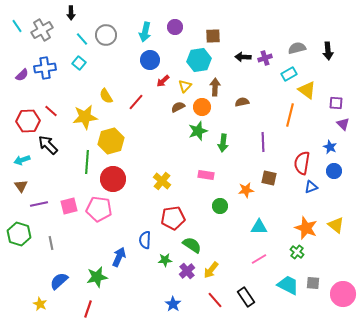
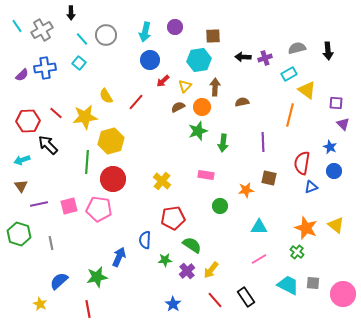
red line at (51, 111): moved 5 px right, 2 px down
red line at (88, 309): rotated 30 degrees counterclockwise
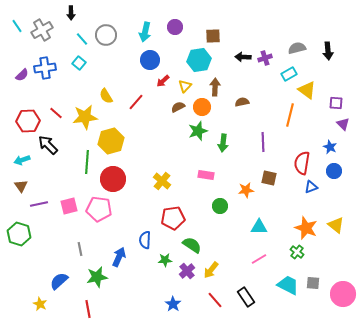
gray line at (51, 243): moved 29 px right, 6 px down
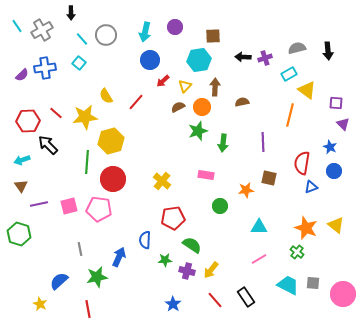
purple cross at (187, 271): rotated 35 degrees counterclockwise
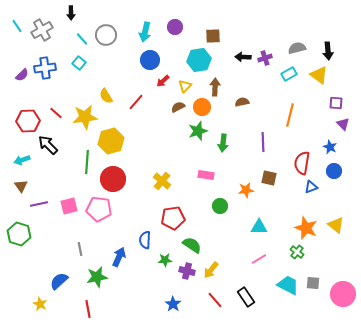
yellow triangle at (307, 90): moved 12 px right, 15 px up
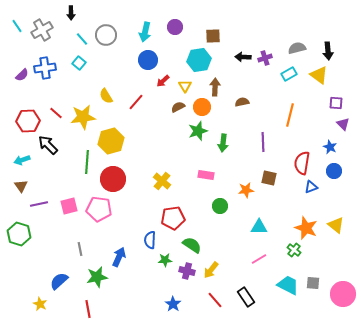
blue circle at (150, 60): moved 2 px left
yellow triangle at (185, 86): rotated 16 degrees counterclockwise
yellow star at (85, 117): moved 2 px left
blue semicircle at (145, 240): moved 5 px right
green cross at (297, 252): moved 3 px left, 2 px up
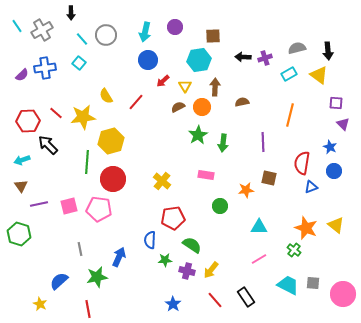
green star at (198, 131): moved 4 px down; rotated 12 degrees counterclockwise
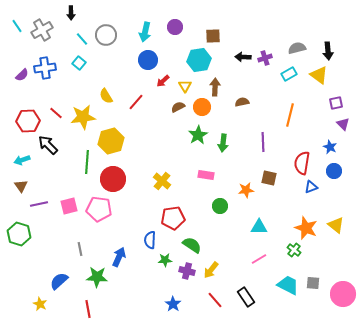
purple square at (336, 103): rotated 16 degrees counterclockwise
green star at (97, 277): rotated 15 degrees clockwise
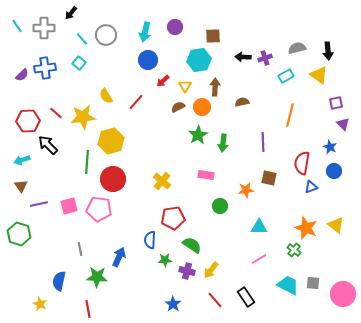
black arrow at (71, 13): rotated 40 degrees clockwise
gray cross at (42, 30): moved 2 px right, 2 px up; rotated 30 degrees clockwise
cyan rectangle at (289, 74): moved 3 px left, 2 px down
blue semicircle at (59, 281): rotated 36 degrees counterclockwise
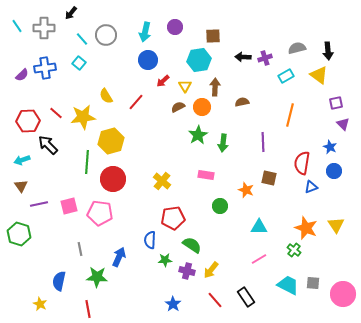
orange star at (246, 190): rotated 28 degrees clockwise
pink pentagon at (99, 209): moved 1 px right, 4 px down
yellow triangle at (336, 225): rotated 18 degrees clockwise
